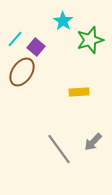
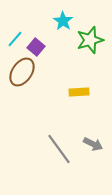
gray arrow: moved 2 px down; rotated 108 degrees counterclockwise
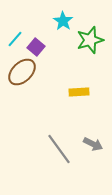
brown ellipse: rotated 12 degrees clockwise
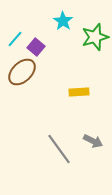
green star: moved 5 px right, 3 px up
gray arrow: moved 3 px up
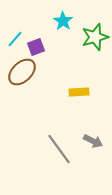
purple square: rotated 30 degrees clockwise
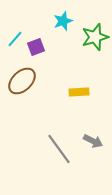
cyan star: rotated 18 degrees clockwise
brown ellipse: moved 9 px down
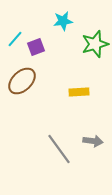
cyan star: rotated 12 degrees clockwise
green star: moved 7 px down
gray arrow: rotated 18 degrees counterclockwise
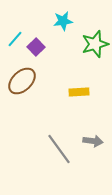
purple square: rotated 24 degrees counterclockwise
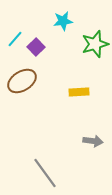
brown ellipse: rotated 12 degrees clockwise
gray line: moved 14 px left, 24 px down
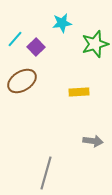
cyan star: moved 1 px left, 2 px down
gray line: moved 1 px right; rotated 52 degrees clockwise
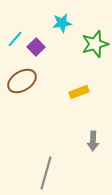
yellow rectangle: rotated 18 degrees counterclockwise
gray arrow: rotated 84 degrees clockwise
